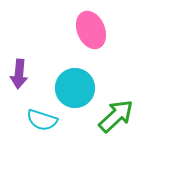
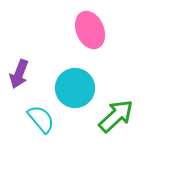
pink ellipse: moved 1 px left
purple arrow: rotated 16 degrees clockwise
cyan semicircle: moved 1 px left, 1 px up; rotated 148 degrees counterclockwise
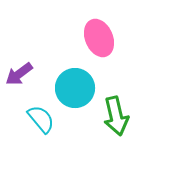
pink ellipse: moved 9 px right, 8 px down
purple arrow: rotated 32 degrees clockwise
green arrow: rotated 120 degrees clockwise
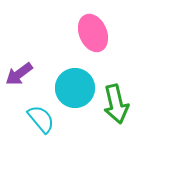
pink ellipse: moved 6 px left, 5 px up
green arrow: moved 12 px up
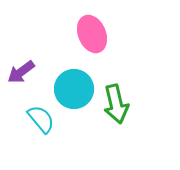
pink ellipse: moved 1 px left, 1 px down
purple arrow: moved 2 px right, 2 px up
cyan circle: moved 1 px left, 1 px down
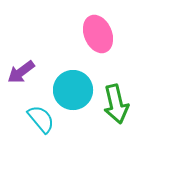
pink ellipse: moved 6 px right
cyan circle: moved 1 px left, 1 px down
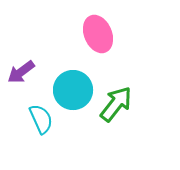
green arrow: rotated 129 degrees counterclockwise
cyan semicircle: rotated 16 degrees clockwise
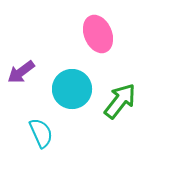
cyan circle: moved 1 px left, 1 px up
green arrow: moved 4 px right, 3 px up
cyan semicircle: moved 14 px down
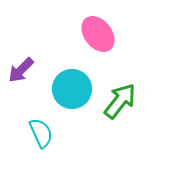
pink ellipse: rotated 15 degrees counterclockwise
purple arrow: moved 2 px up; rotated 8 degrees counterclockwise
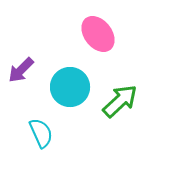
cyan circle: moved 2 px left, 2 px up
green arrow: rotated 9 degrees clockwise
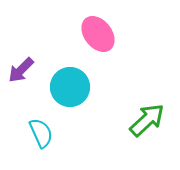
green arrow: moved 27 px right, 19 px down
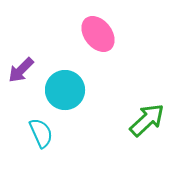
cyan circle: moved 5 px left, 3 px down
